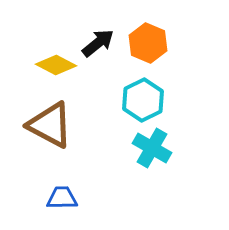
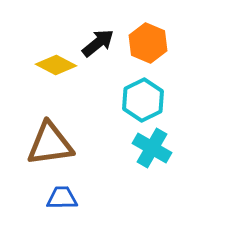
brown triangle: moved 19 px down; rotated 36 degrees counterclockwise
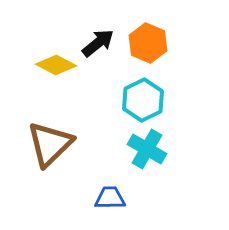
brown triangle: rotated 36 degrees counterclockwise
cyan cross: moved 5 px left, 1 px down
blue trapezoid: moved 48 px right
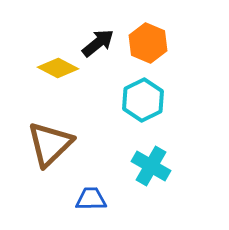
yellow diamond: moved 2 px right, 3 px down
cyan cross: moved 4 px right, 17 px down
blue trapezoid: moved 19 px left, 1 px down
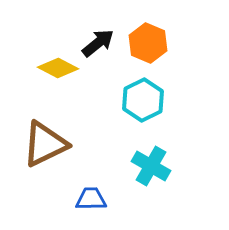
brown triangle: moved 5 px left; rotated 18 degrees clockwise
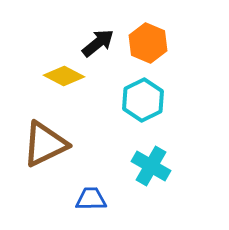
yellow diamond: moved 6 px right, 8 px down
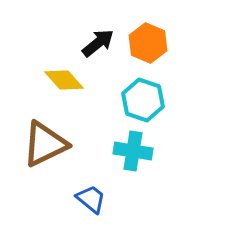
yellow diamond: moved 4 px down; rotated 21 degrees clockwise
cyan hexagon: rotated 15 degrees counterclockwise
cyan cross: moved 18 px left, 15 px up; rotated 21 degrees counterclockwise
blue trapezoid: rotated 40 degrees clockwise
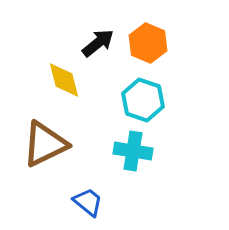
yellow diamond: rotated 27 degrees clockwise
blue trapezoid: moved 3 px left, 3 px down
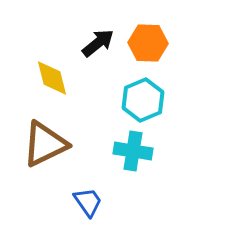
orange hexagon: rotated 21 degrees counterclockwise
yellow diamond: moved 12 px left, 2 px up
cyan hexagon: rotated 18 degrees clockwise
blue trapezoid: rotated 16 degrees clockwise
